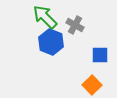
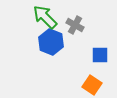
orange square: rotated 12 degrees counterclockwise
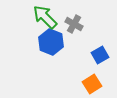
gray cross: moved 1 px left, 1 px up
blue square: rotated 30 degrees counterclockwise
orange square: moved 1 px up; rotated 24 degrees clockwise
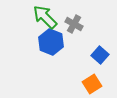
blue square: rotated 18 degrees counterclockwise
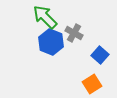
gray cross: moved 9 px down
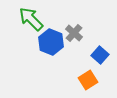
green arrow: moved 14 px left, 2 px down
gray cross: rotated 12 degrees clockwise
orange square: moved 4 px left, 4 px up
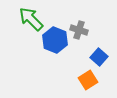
gray cross: moved 5 px right, 3 px up; rotated 24 degrees counterclockwise
blue hexagon: moved 4 px right, 2 px up
blue square: moved 1 px left, 2 px down
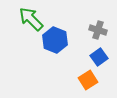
gray cross: moved 19 px right
blue square: rotated 12 degrees clockwise
